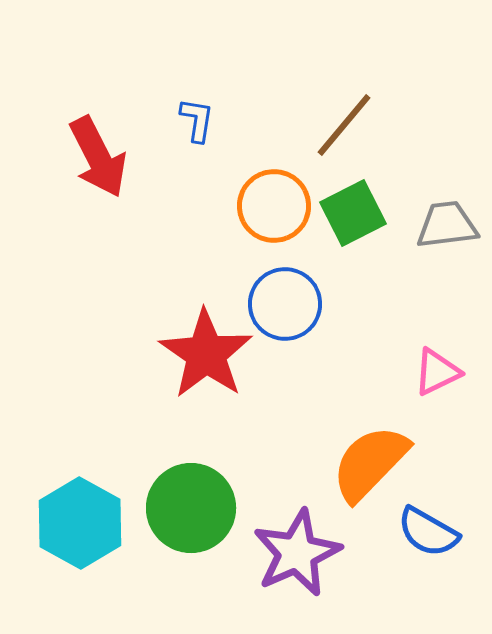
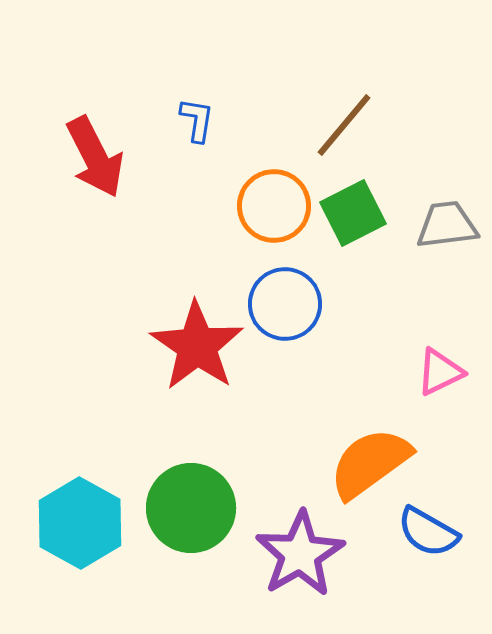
red arrow: moved 3 px left
red star: moved 9 px left, 8 px up
pink triangle: moved 3 px right
orange semicircle: rotated 10 degrees clockwise
purple star: moved 3 px right, 1 px down; rotated 6 degrees counterclockwise
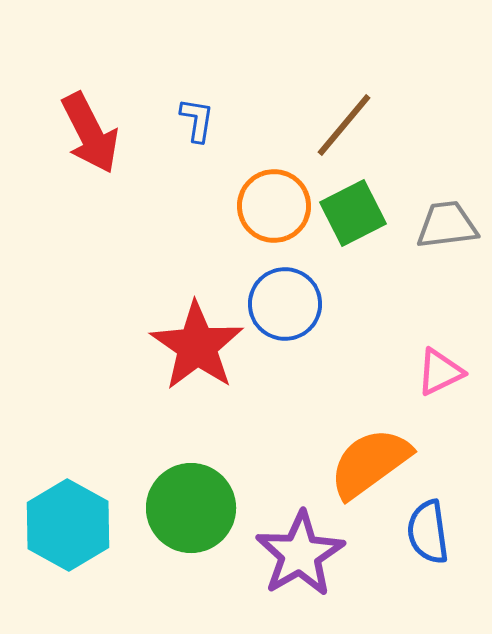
red arrow: moved 5 px left, 24 px up
cyan hexagon: moved 12 px left, 2 px down
blue semicircle: rotated 52 degrees clockwise
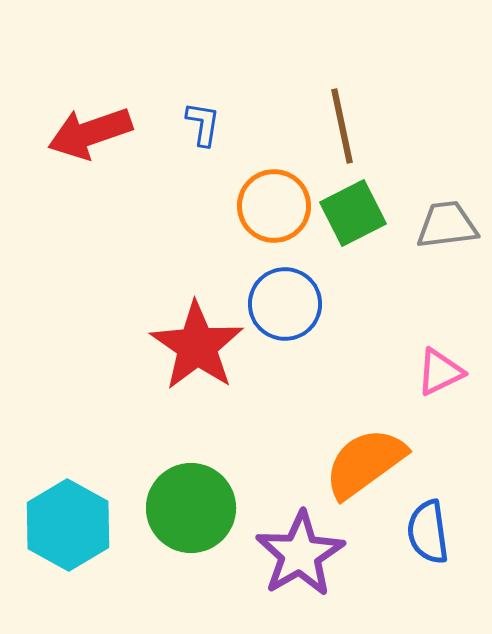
blue L-shape: moved 6 px right, 4 px down
brown line: moved 2 px left, 1 px down; rotated 52 degrees counterclockwise
red arrow: rotated 98 degrees clockwise
orange semicircle: moved 5 px left
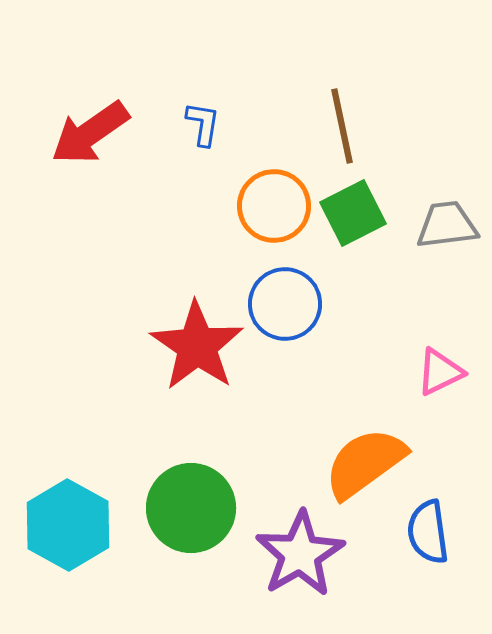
red arrow: rotated 16 degrees counterclockwise
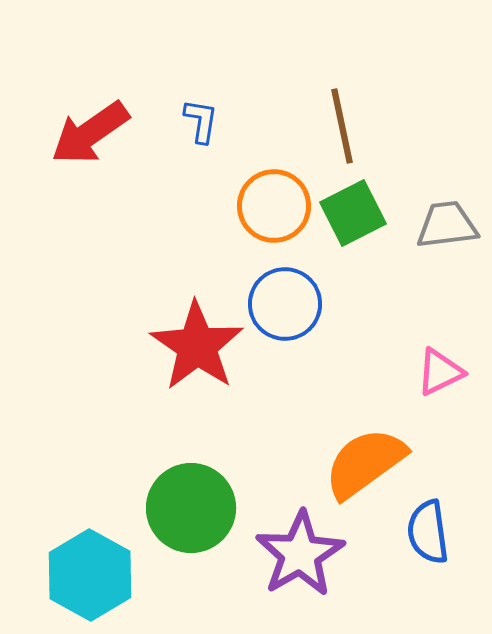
blue L-shape: moved 2 px left, 3 px up
cyan hexagon: moved 22 px right, 50 px down
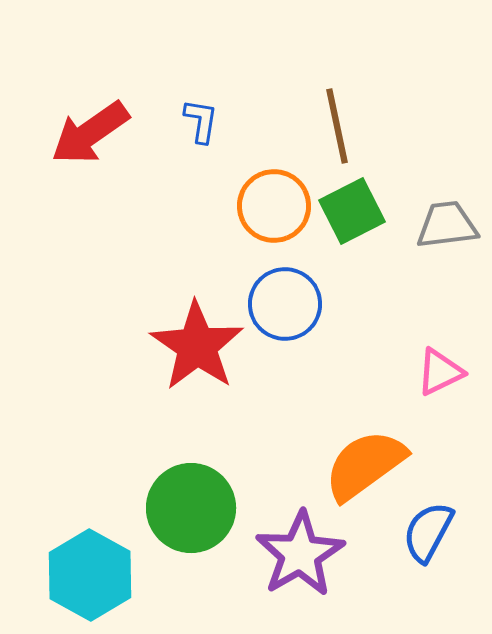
brown line: moved 5 px left
green square: moved 1 px left, 2 px up
orange semicircle: moved 2 px down
blue semicircle: rotated 36 degrees clockwise
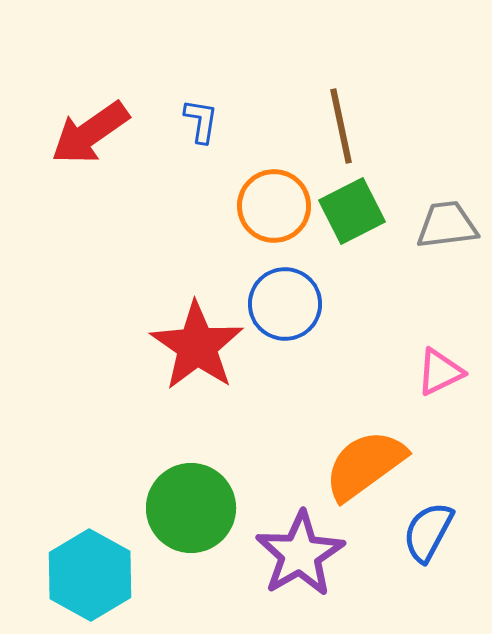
brown line: moved 4 px right
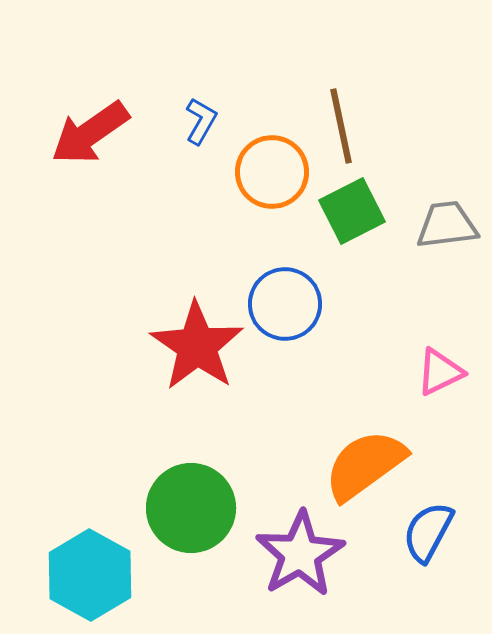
blue L-shape: rotated 21 degrees clockwise
orange circle: moved 2 px left, 34 px up
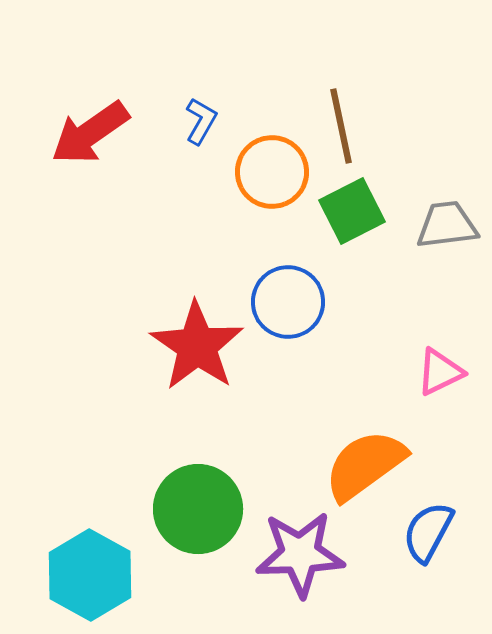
blue circle: moved 3 px right, 2 px up
green circle: moved 7 px right, 1 px down
purple star: rotated 28 degrees clockwise
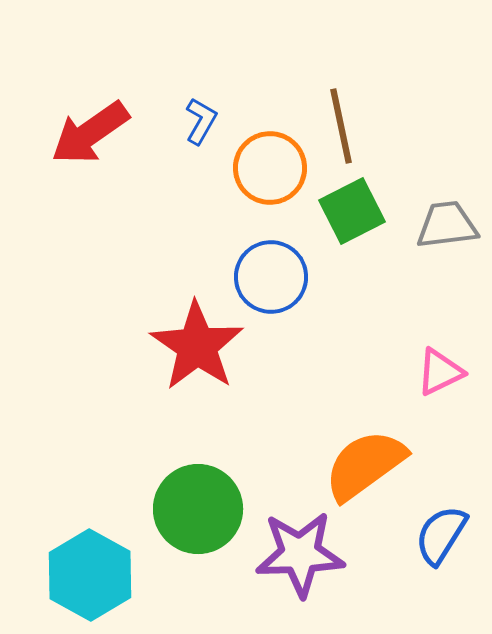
orange circle: moved 2 px left, 4 px up
blue circle: moved 17 px left, 25 px up
blue semicircle: moved 13 px right, 3 px down; rotated 4 degrees clockwise
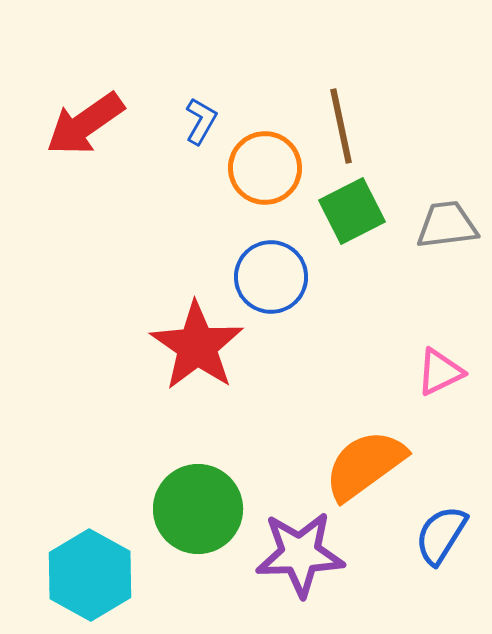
red arrow: moved 5 px left, 9 px up
orange circle: moved 5 px left
